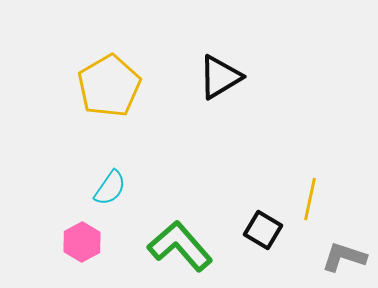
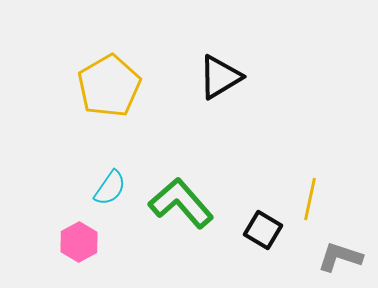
pink hexagon: moved 3 px left
green L-shape: moved 1 px right, 43 px up
gray L-shape: moved 4 px left
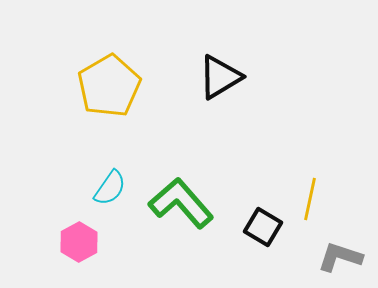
black square: moved 3 px up
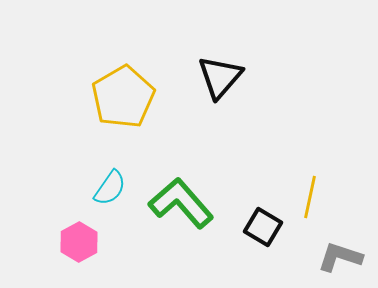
black triangle: rotated 18 degrees counterclockwise
yellow pentagon: moved 14 px right, 11 px down
yellow line: moved 2 px up
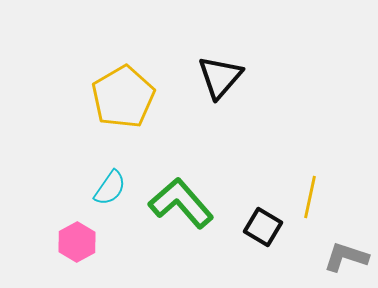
pink hexagon: moved 2 px left
gray L-shape: moved 6 px right
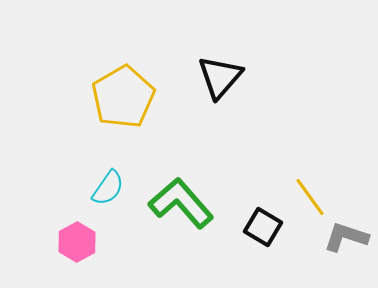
cyan semicircle: moved 2 px left
yellow line: rotated 48 degrees counterclockwise
gray L-shape: moved 20 px up
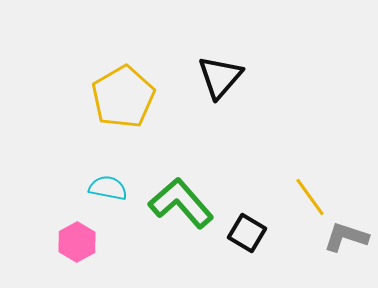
cyan semicircle: rotated 114 degrees counterclockwise
black square: moved 16 px left, 6 px down
